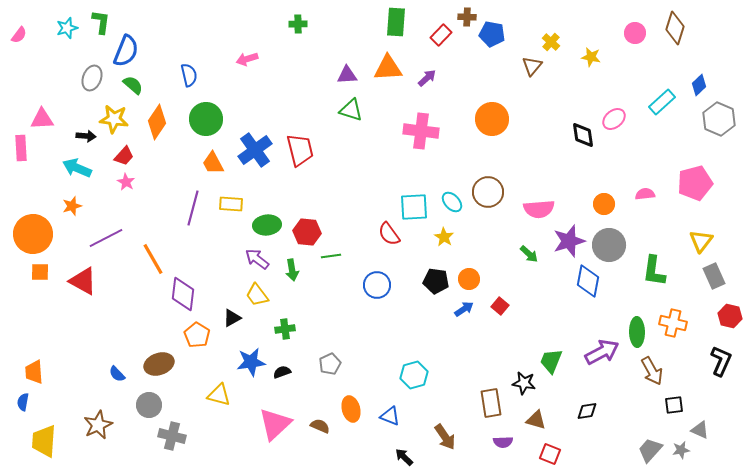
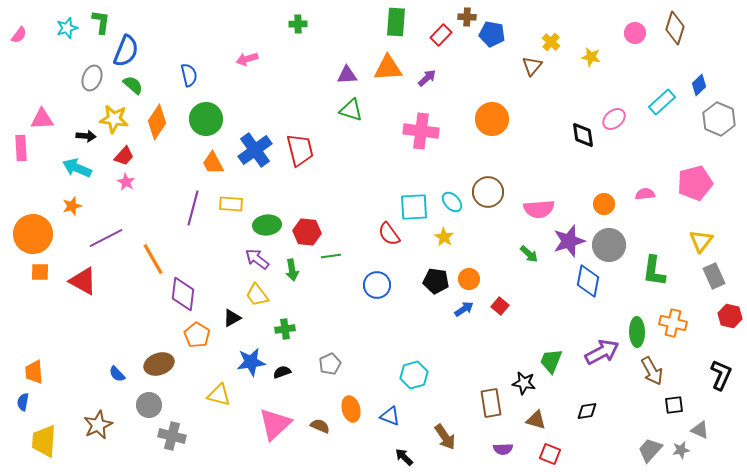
black L-shape at (721, 361): moved 14 px down
purple semicircle at (503, 442): moved 7 px down
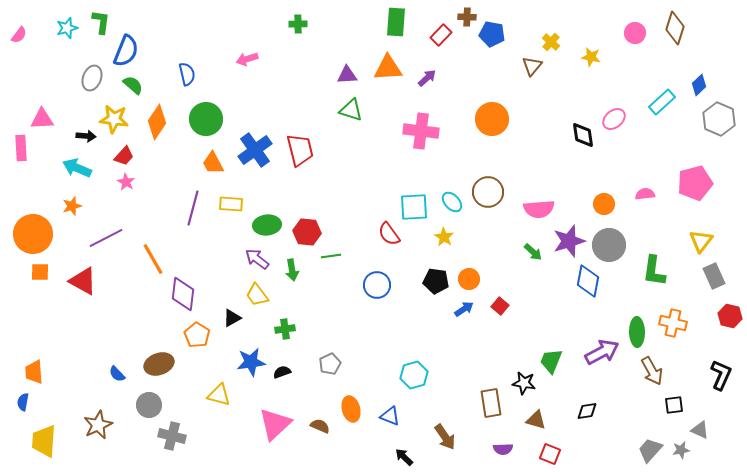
blue semicircle at (189, 75): moved 2 px left, 1 px up
green arrow at (529, 254): moved 4 px right, 2 px up
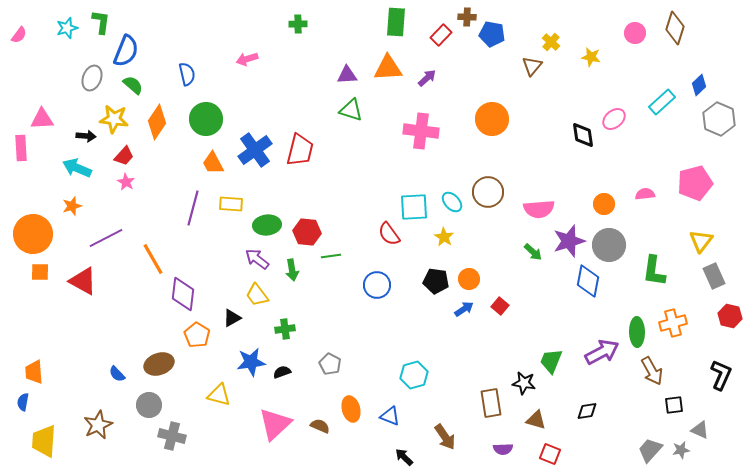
red trapezoid at (300, 150): rotated 28 degrees clockwise
orange cross at (673, 323): rotated 28 degrees counterclockwise
gray pentagon at (330, 364): rotated 20 degrees counterclockwise
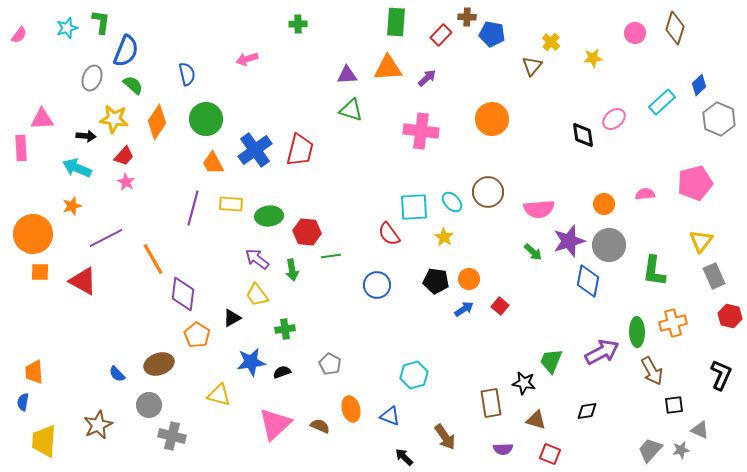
yellow star at (591, 57): moved 2 px right, 1 px down; rotated 18 degrees counterclockwise
green ellipse at (267, 225): moved 2 px right, 9 px up
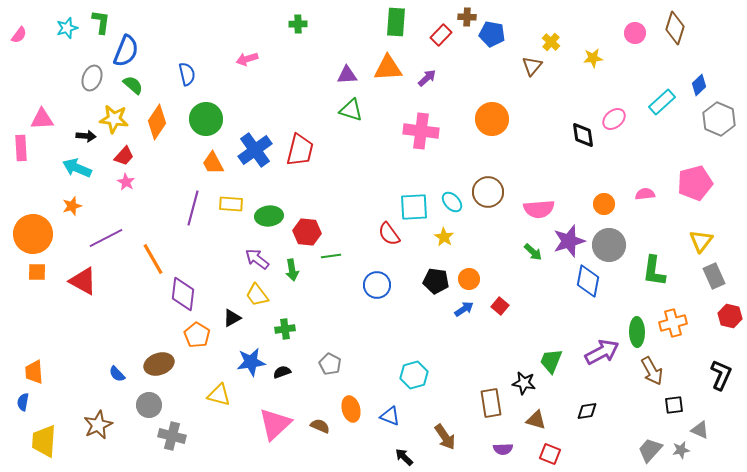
orange square at (40, 272): moved 3 px left
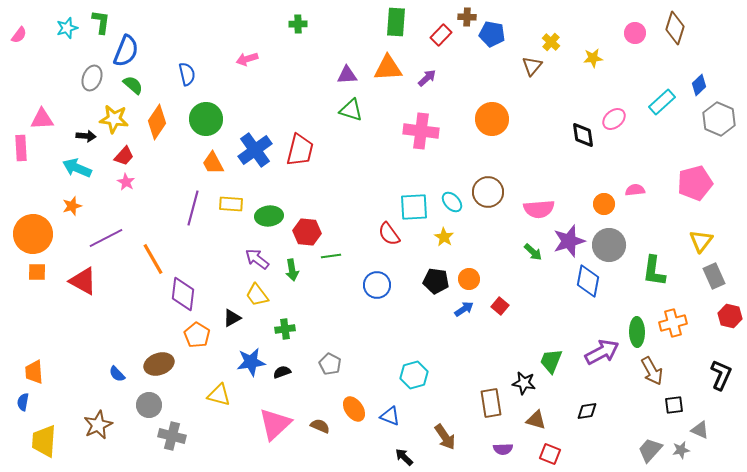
pink semicircle at (645, 194): moved 10 px left, 4 px up
orange ellipse at (351, 409): moved 3 px right; rotated 20 degrees counterclockwise
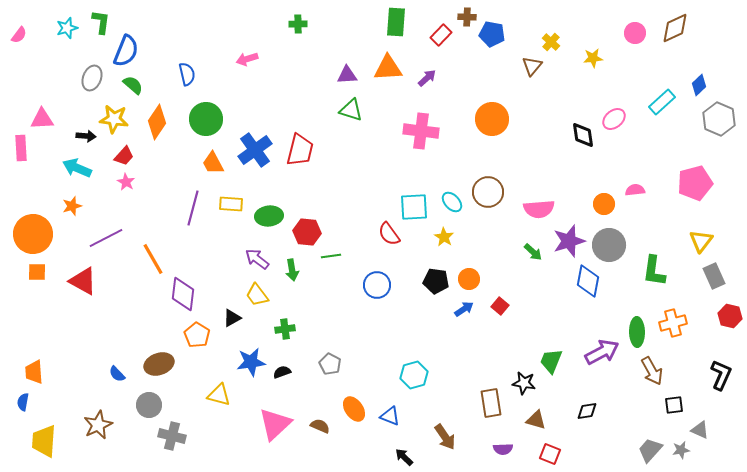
brown diamond at (675, 28): rotated 48 degrees clockwise
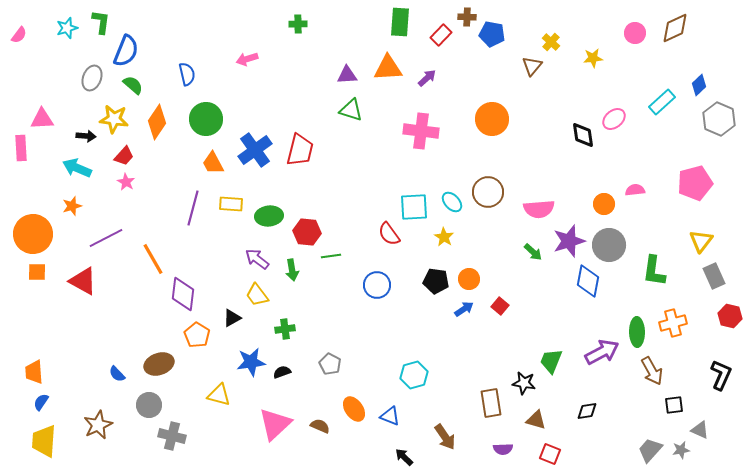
green rectangle at (396, 22): moved 4 px right
blue semicircle at (23, 402): moved 18 px right; rotated 24 degrees clockwise
